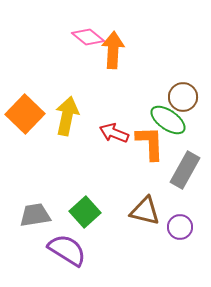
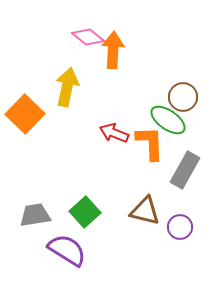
yellow arrow: moved 29 px up
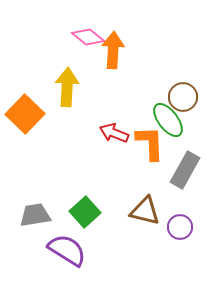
yellow arrow: rotated 9 degrees counterclockwise
green ellipse: rotated 18 degrees clockwise
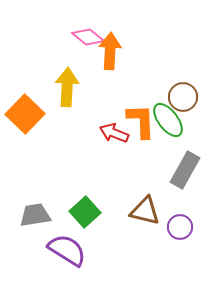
orange arrow: moved 3 px left, 1 px down
orange L-shape: moved 9 px left, 22 px up
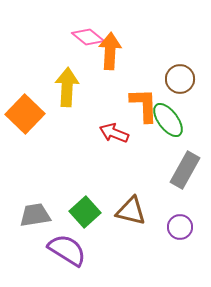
brown circle: moved 3 px left, 18 px up
orange L-shape: moved 3 px right, 16 px up
brown triangle: moved 14 px left
